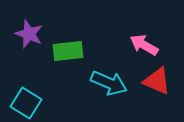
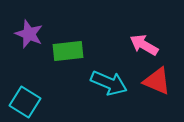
cyan square: moved 1 px left, 1 px up
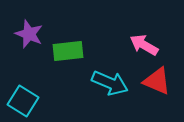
cyan arrow: moved 1 px right
cyan square: moved 2 px left, 1 px up
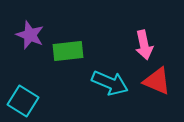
purple star: moved 1 px right, 1 px down
pink arrow: rotated 132 degrees counterclockwise
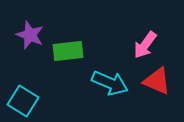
pink arrow: moved 1 px right; rotated 48 degrees clockwise
